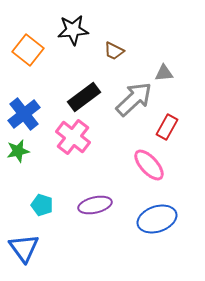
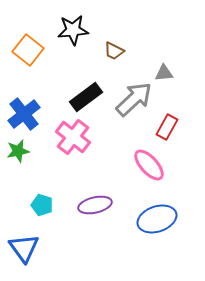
black rectangle: moved 2 px right
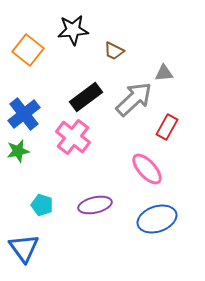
pink ellipse: moved 2 px left, 4 px down
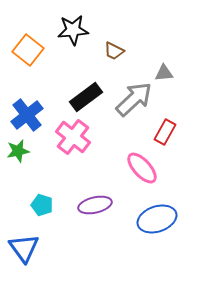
blue cross: moved 3 px right, 1 px down
red rectangle: moved 2 px left, 5 px down
pink ellipse: moved 5 px left, 1 px up
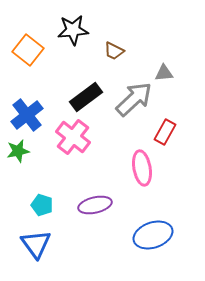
pink ellipse: rotated 32 degrees clockwise
blue ellipse: moved 4 px left, 16 px down
blue triangle: moved 12 px right, 4 px up
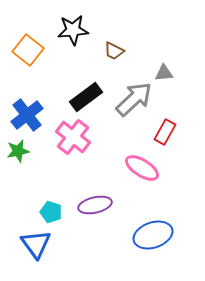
pink ellipse: rotated 48 degrees counterclockwise
cyan pentagon: moved 9 px right, 7 px down
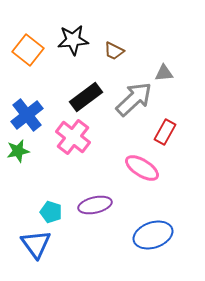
black star: moved 10 px down
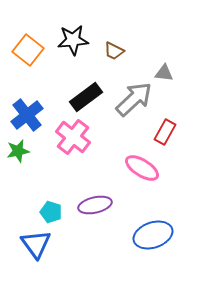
gray triangle: rotated 12 degrees clockwise
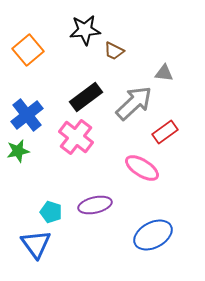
black star: moved 12 px right, 10 px up
orange square: rotated 12 degrees clockwise
gray arrow: moved 4 px down
red rectangle: rotated 25 degrees clockwise
pink cross: moved 3 px right
blue ellipse: rotated 9 degrees counterclockwise
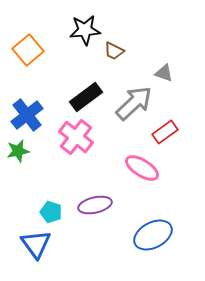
gray triangle: rotated 12 degrees clockwise
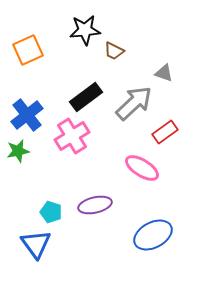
orange square: rotated 16 degrees clockwise
pink cross: moved 4 px left, 1 px up; rotated 20 degrees clockwise
